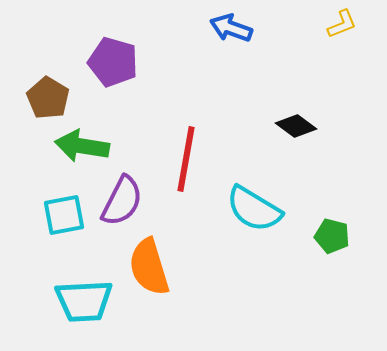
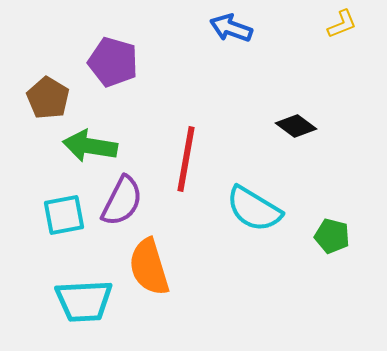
green arrow: moved 8 px right
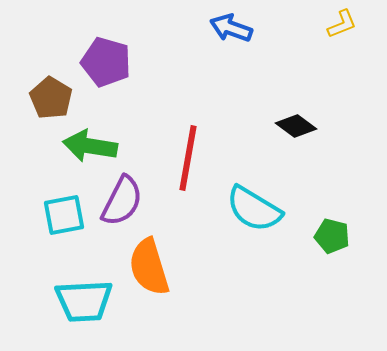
purple pentagon: moved 7 px left
brown pentagon: moved 3 px right
red line: moved 2 px right, 1 px up
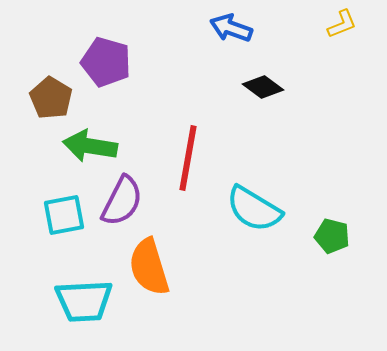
black diamond: moved 33 px left, 39 px up
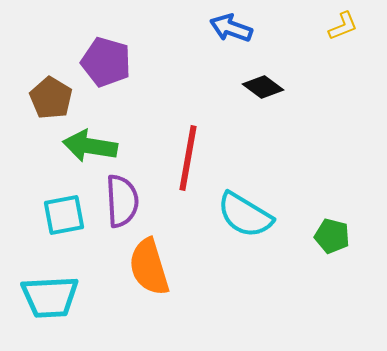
yellow L-shape: moved 1 px right, 2 px down
purple semicircle: rotated 30 degrees counterclockwise
cyan semicircle: moved 9 px left, 6 px down
cyan trapezoid: moved 34 px left, 4 px up
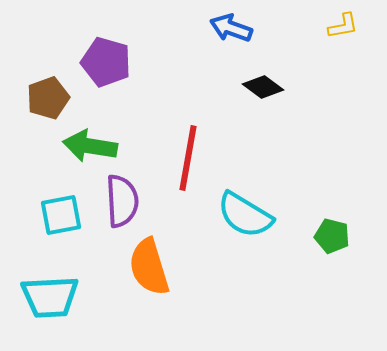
yellow L-shape: rotated 12 degrees clockwise
brown pentagon: moved 3 px left; rotated 21 degrees clockwise
cyan square: moved 3 px left
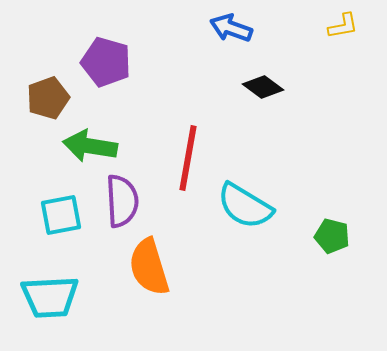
cyan semicircle: moved 9 px up
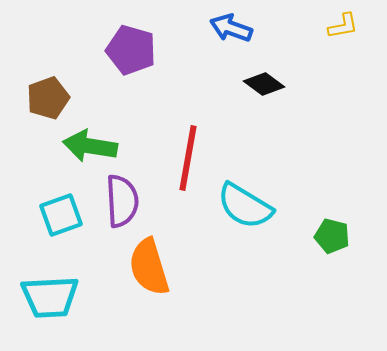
purple pentagon: moved 25 px right, 12 px up
black diamond: moved 1 px right, 3 px up
cyan square: rotated 9 degrees counterclockwise
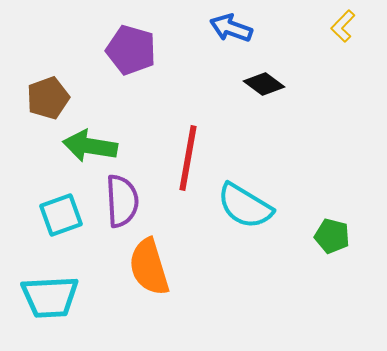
yellow L-shape: rotated 144 degrees clockwise
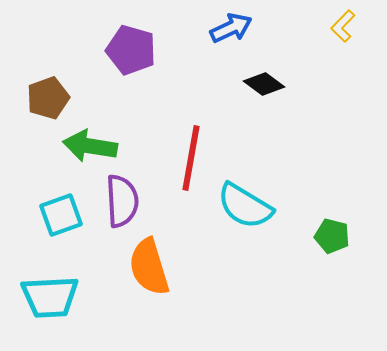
blue arrow: rotated 135 degrees clockwise
red line: moved 3 px right
